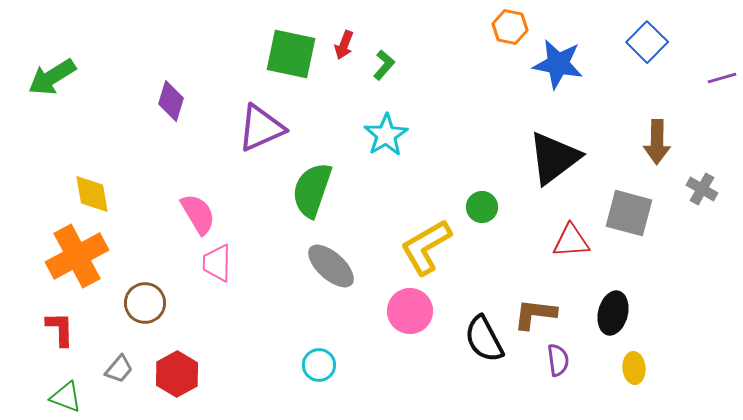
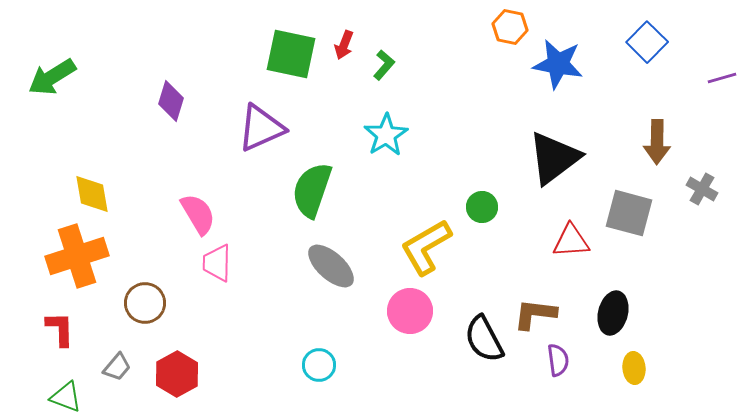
orange cross: rotated 10 degrees clockwise
gray trapezoid: moved 2 px left, 2 px up
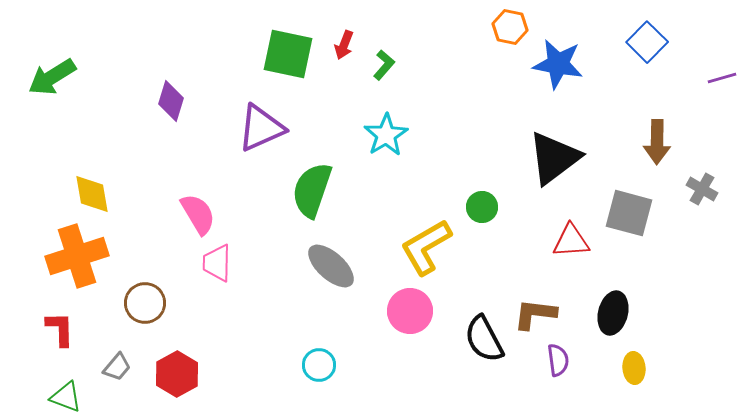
green square: moved 3 px left
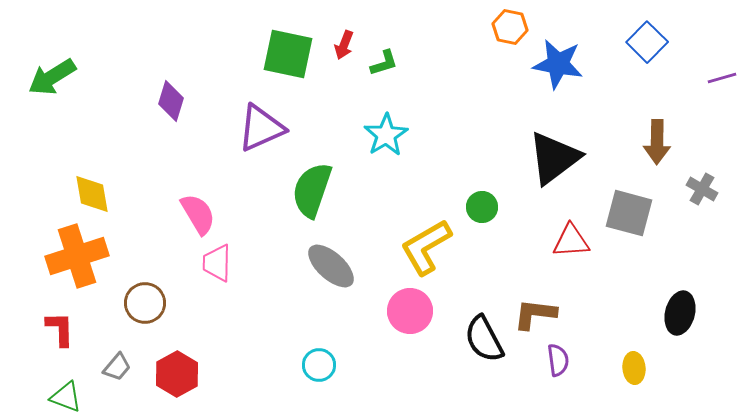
green L-shape: moved 2 px up; rotated 32 degrees clockwise
black ellipse: moved 67 px right
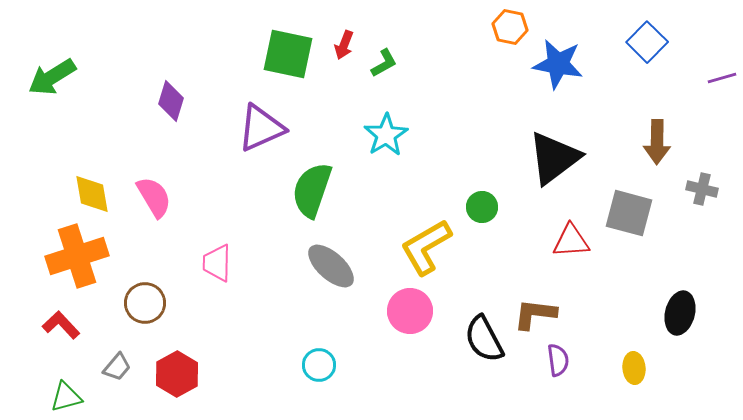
green L-shape: rotated 12 degrees counterclockwise
gray cross: rotated 16 degrees counterclockwise
pink semicircle: moved 44 px left, 17 px up
red L-shape: moved 1 px right, 4 px up; rotated 42 degrees counterclockwise
green triangle: rotated 36 degrees counterclockwise
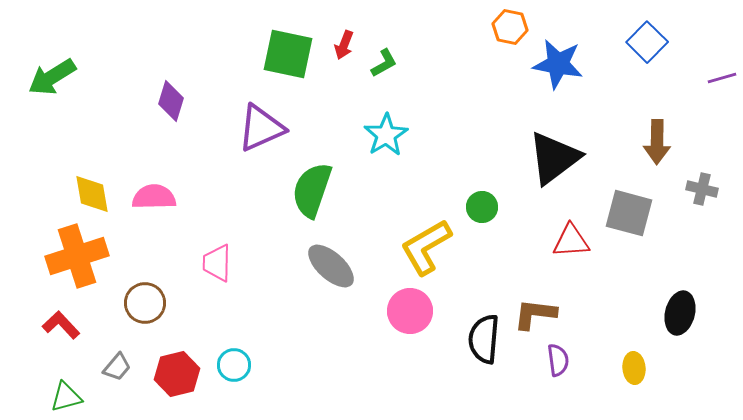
pink semicircle: rotated 60 degrees counterclockwise
black semicircle: rotated 33 degrees clockwise
cyan circle: moved 85 px left
red hexagon: rotated 15 degrees clockwise
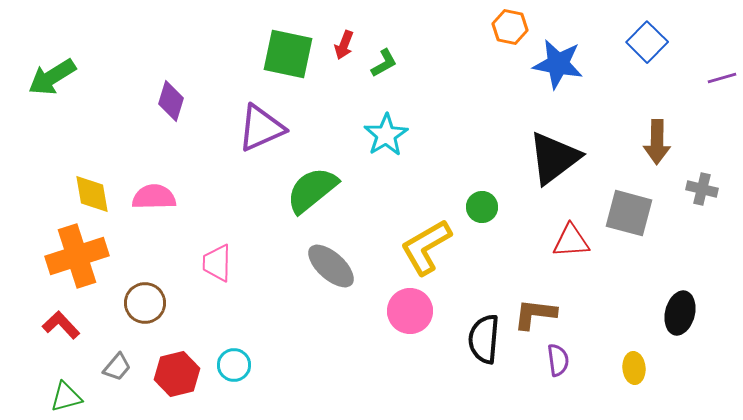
green semicircle: rotated 32 degrees clockwise
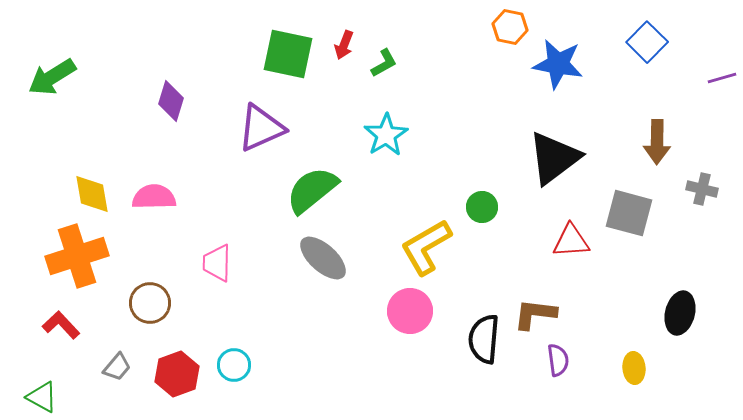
gray ellipse: moved 8 px left, 8 px up
brown circle: moved 5 px right
red hexagon: rotated 6 degrees counterclockwise
green triangle: moved 24 px left; rotated 44 degrees clockwise
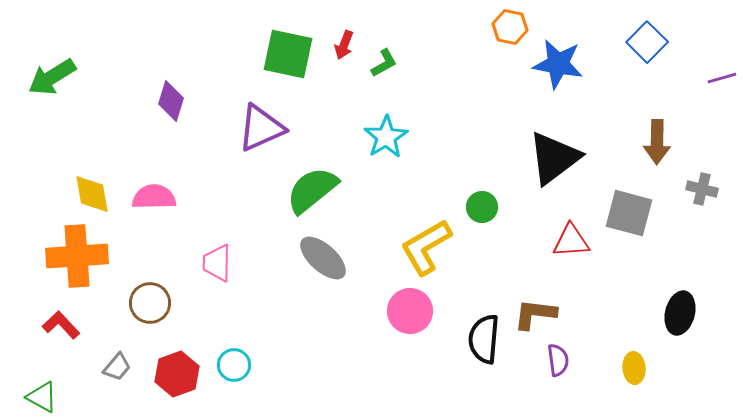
cyan star: moved 2 px down
orange cross: rotated 14 degrees clockwise
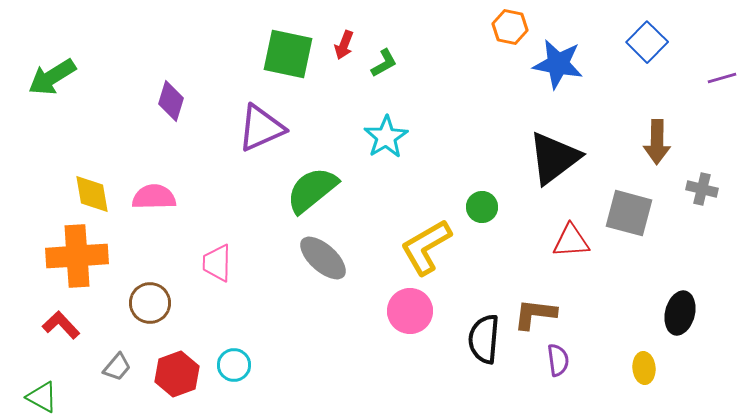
yellow ellipse: moved 10 px right
